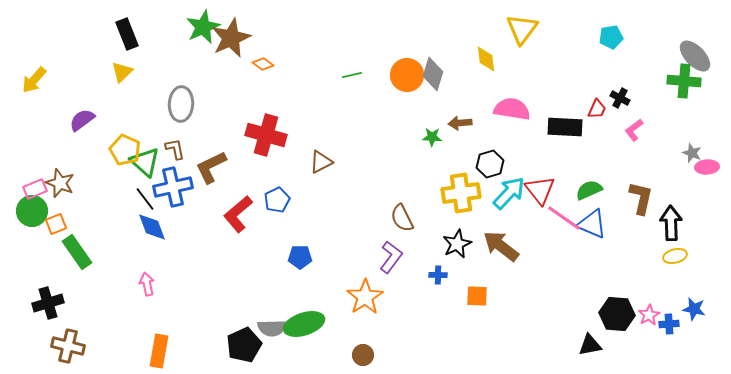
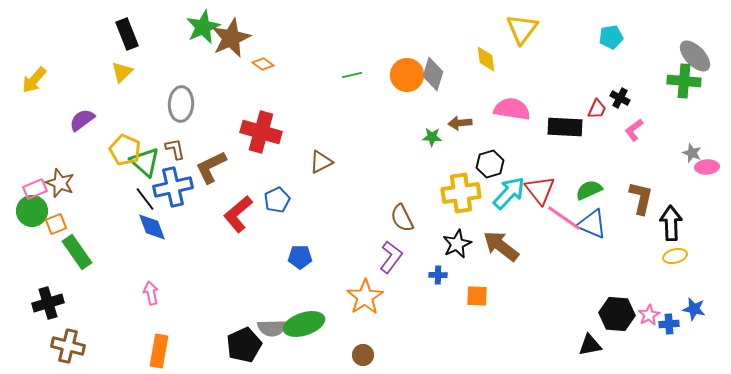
red cross at (266, 135): moved 5 px left, 3 px up
pink arrow at (147, 284): moved 4 px right, 9 px down
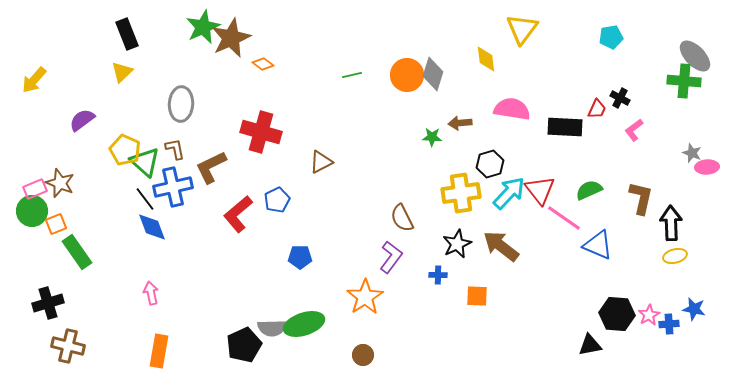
blue triangle at (592, 224): moved 6 px right, 21 px down
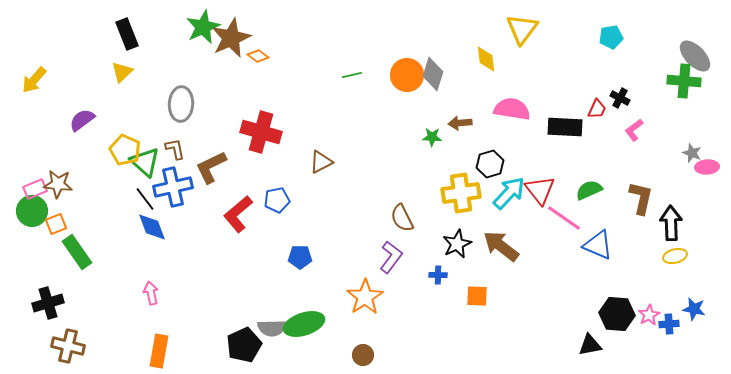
orange diamond at (263, 64): moved 5 px left, 8 px up
brown star at (60, 183): moved 2 px left, 1 px down; rotated 16 degrees counterclockwise
blue pentagon at (277, 200): rotated 15 degrees clockwise
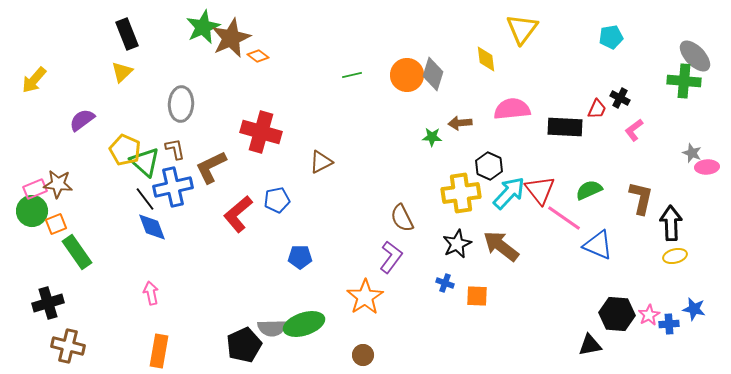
pink semicircle at (512, 109): rotated 15 degrees counterclockwise
black hexagon at (490, 164): moved 1 px left, 2 px down; rotated 20 degrees counterclockwise
blue cross at (438, 275): moved 7 px right, 8 px down; rotated 18 degrees clockwise
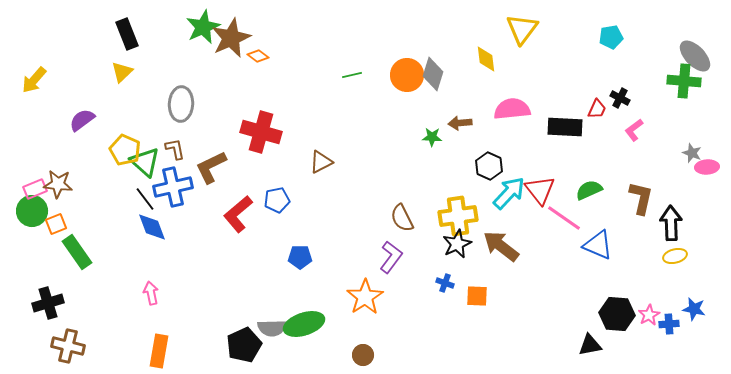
yellow cross at (461, 193): moved 3 px left, 23 px down
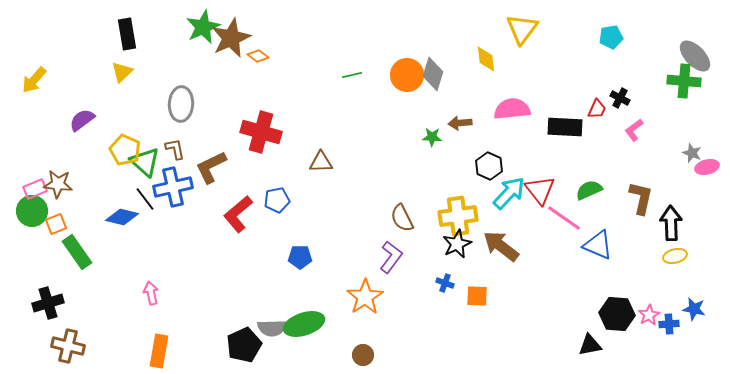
black rectangle at (127, 34): rotated 12 degrees clockwise
brown triangle at (321, 162): rotated 25 degrees clockwise
pink ellipse at (707, 167): rotated 10 degrees counterclockwise
blue diamond at (152, 227): moved 30 px left, 10 px up; rotated 56 degrees counterclockwise
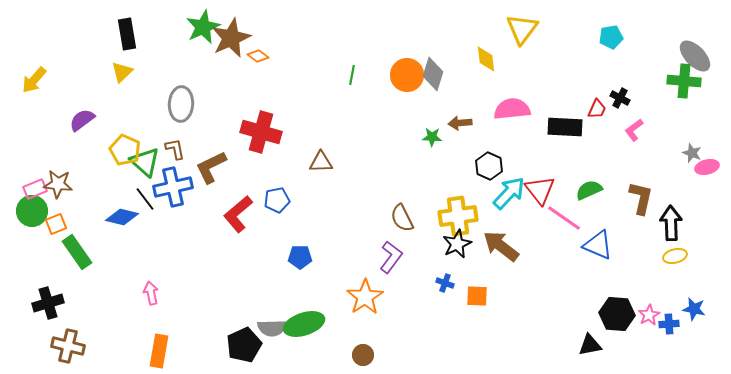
green line at (352, 75): rotated 66 degrees counterclockwise
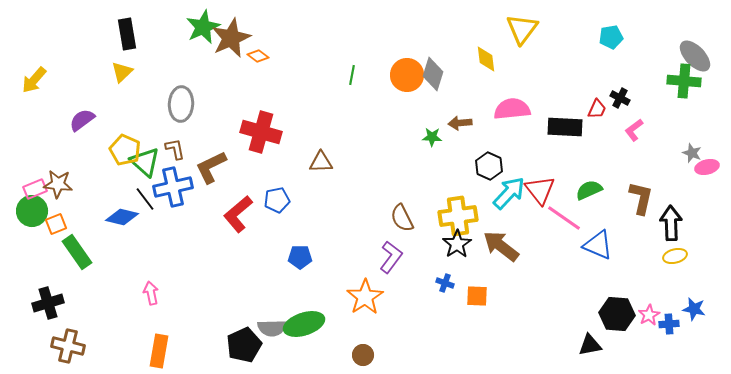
black star at (457, 244): rotated 8 degrees counterclockwise
